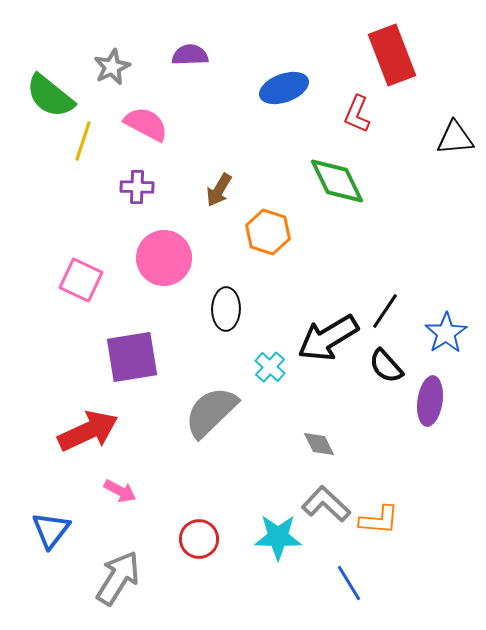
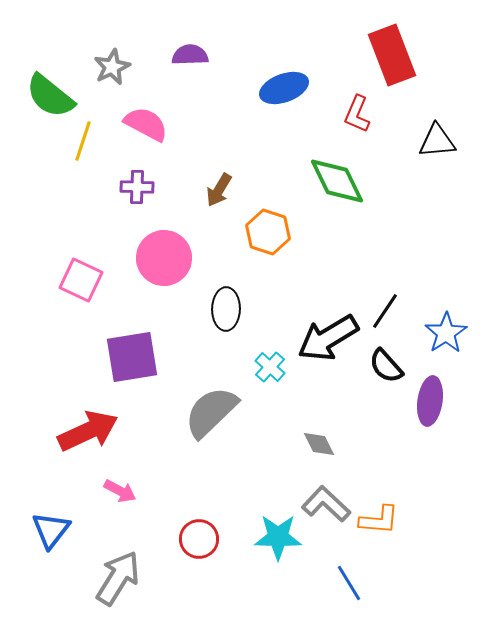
black triangle: moved 18 px left, 3 px down
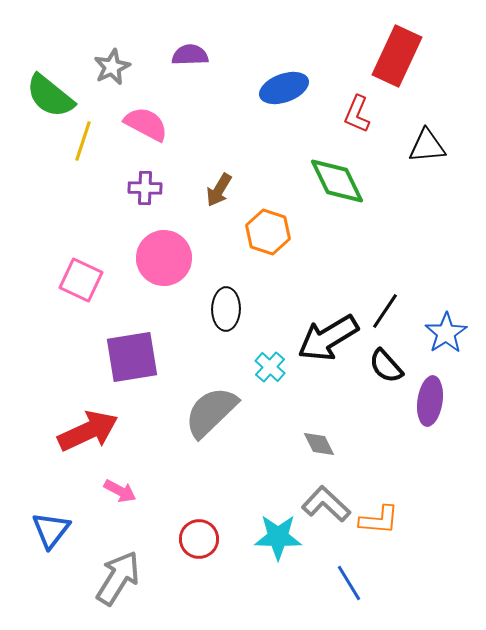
red rectangle: moved 5 px right, 1 px down; rotated 46 degrees clockwise
black triangle: moved 10 px left, 5 px down
purple cross: moved 8 px right, 1 px down
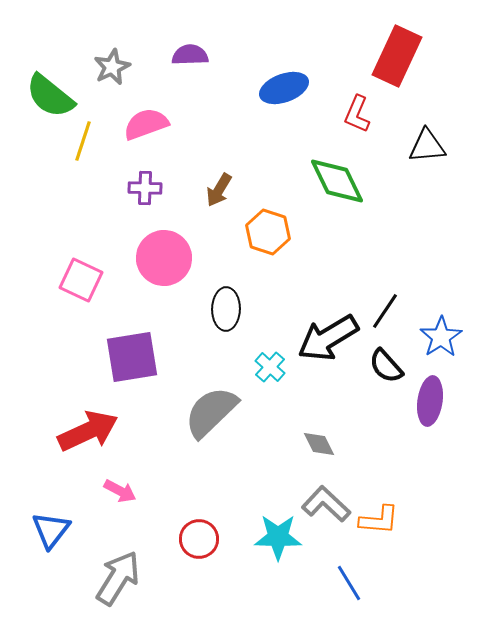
pink semicircle: rotated 48 degrees counterclockwise
blue star: moved 5 px left, 4 px down
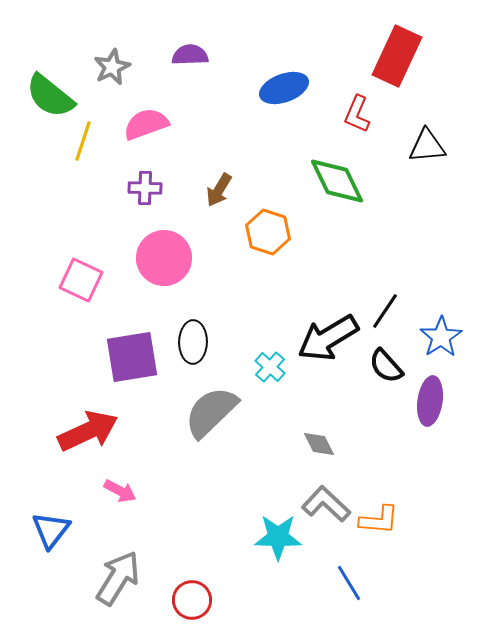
black ellipse: moved 33 px left, 33 px down
red circle: moved 7 px left, 61 px down
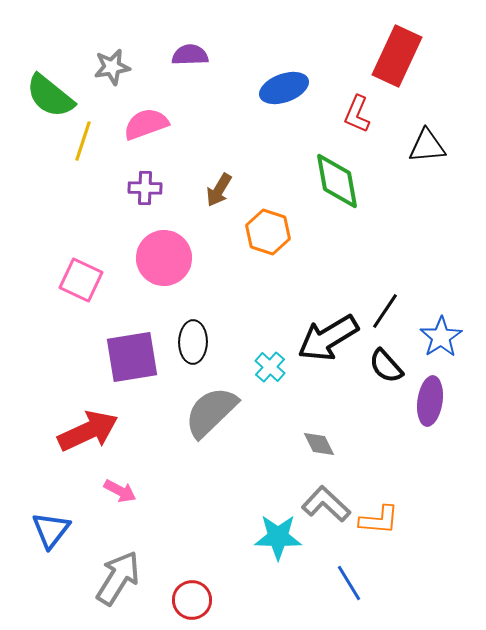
gray star: rotated 15 degrees clockwise
green diamond: rotated 16 degrees clockwise
